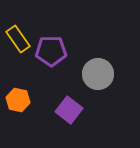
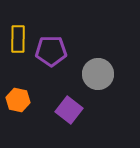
yellow rectangle: rotated 36 degrees clockwise
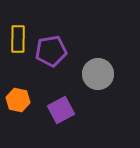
purple pentagon: rotated 8 degrees counterclockwise
purple square: moved 8 px left; rotated 24 degrees clockwise
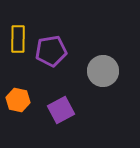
gray circle: moved 5 px right, 3 px up
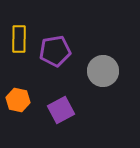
yellow rectangle: moved 1 px right
purple pentagon: moved 4 px right
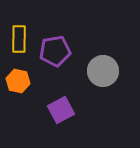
orange hexagon: moved 19 px up
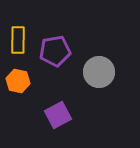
yellow rectangle: moved 1 px left, 1 px down
gray circle: moved 4 px left, 1 px down
purple square: moved 3 px left, 5 px down
